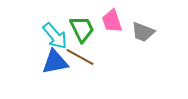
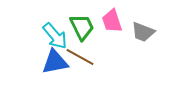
green trapezoid: moved 2 px up
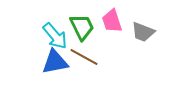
brown line: moved 4 px right
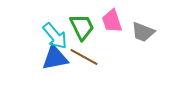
blue triangle: moved 4 px up
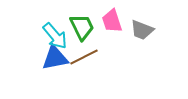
gray trapezoid: moved 1 px left, 2 px up
brown line: rotated 56 degrees counterclockwise
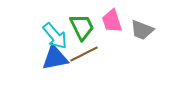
brown line: moved 3 px up
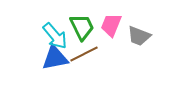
pink trapezoid: moved 1 px left, 4 px down; rotated 40 degrees clockwise
gray trapezoid: moved 3 px left, 6 px down
